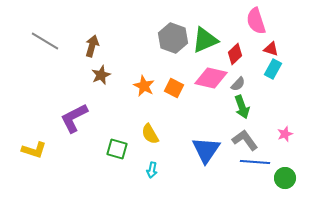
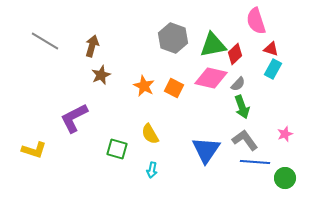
green triangle: moved 8 px right, 5 px down; rotated 12 degrees clockwise
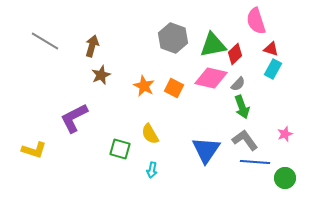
green square: moved 3 px right
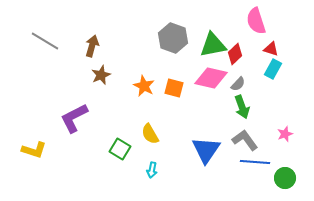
orange square: rotated 12 degrees counterclockwise
green square: rotated 15 degrees clockwise
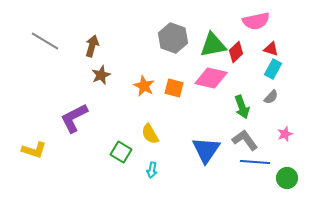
pink semicircle: rotated 84 degrees counterclockwise
red diamond: moved 1 px right, 2 px up
gray semicircle: moved 33 px right, 13 px down
green square: moved 1 px right, 3 px down
green circle: moved 2 px right
